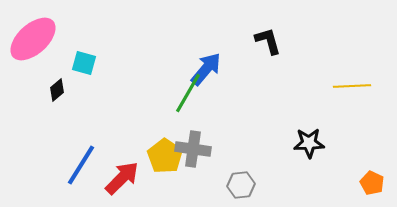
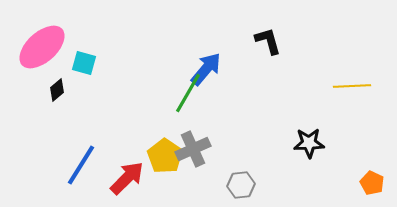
pink ellipse: moved 9 px right, 8 px down
gray cross: rotated 32 degrees counterclockwise
red arrow: moved 5 px right
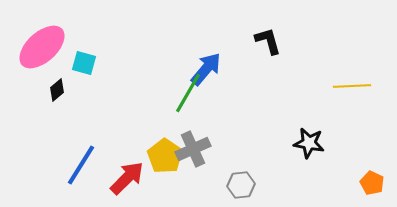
black star: rotated 12 degrees clockwise
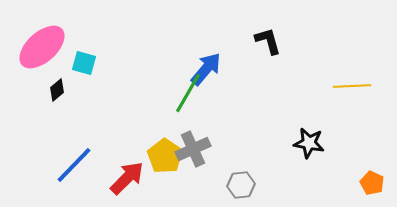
blue line: moved 7 px left; rotated 12 degrees clockwise
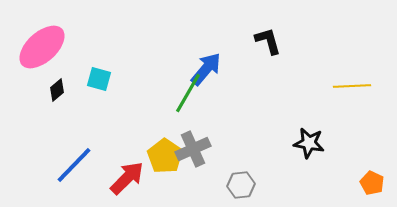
cyan square: moved 15 px right, 16 px down
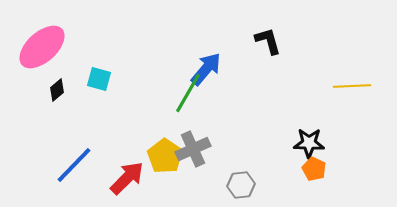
black star: rotated 8 degrees counterclockwise
orange pentagon: moved 58 px left, 14 px up
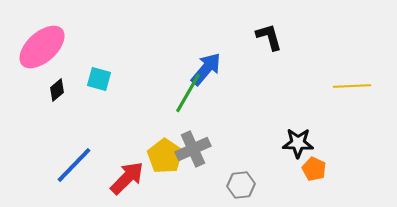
black L-shape: moved 1 px right, 4 px up
black star: moved 11 px left
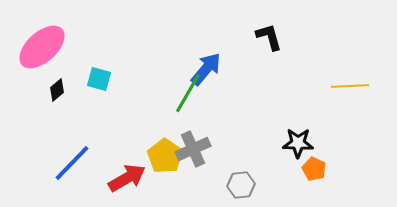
yellow line: moved 2 px left
blue line: moved 2 px left, 2 px up
red arrow: rotated 15 degrees clockwise
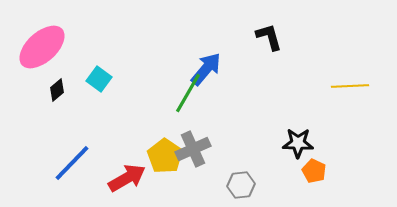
cyan square: rotated 20 degrees clockwise
orange pentagon: moved 2 px down
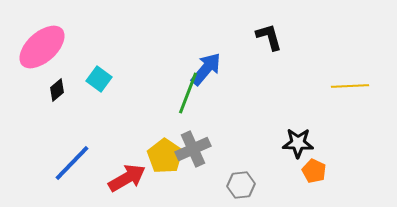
green line: rotated 9 degrees counterclockwise
